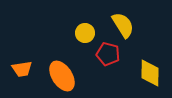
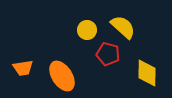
yellow semicircle: moved 2 px down; rotated 16 degrees counterclockwise
yellow circle: moved 2 px right, 3 px up
orange trapezoid: moved 1 px right, 1 px up
yellow diamond: moved 3 px left
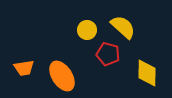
orange trapezoid: moved 1 px right
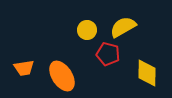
yellow semicircle: rotated 72 degrees counterclockwise
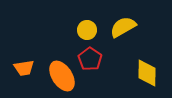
red pentagon: moved 18 px left, 5 px down; rotated 20 degrees clockwise
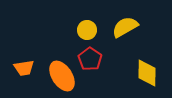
yellow semicircle: moved 2 px right
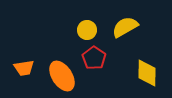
red pentagon: moved 4 px right, 1 px up
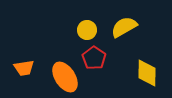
yellow semicircle: moved 1 px left
orange ellipse: moved 3 px right, 1 px down
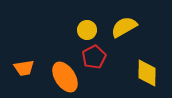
red pentagon: moved 1 px up; rotated 10 degrees clockwise
